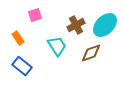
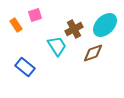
brown cross: moved 2 px left, 4 px down
orange rectangle: moved 2 px left, 13 px up
brown diamond: moved 2 px right
blue rectangle: moved 3 px right, 1 px down
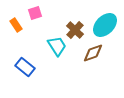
pink square: moved 2 px up
brown cross: moved 1 px right, 1 px down; rotated 18 degrees counterclockwise
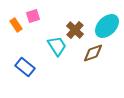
pink square: moved 2 px left, 3 px down
cyan ellipse: moved 2 px right, 1 px down
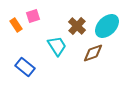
brown cross: moved 2 px right, 4 px up
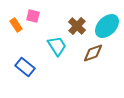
pink square: rotated 32 degrees clockwise
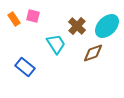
orange rectangle: moved 2 px left, 6 px up
cyan trapezoid: moved 1 px left, 2 px up
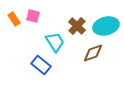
cyan ellipse: moved 1 px left; rotated 30 degrees clockwise
cyan trapezoid: moved 1 px left, 2 px up
blue rectangle: moved 16 px right, 2 px up
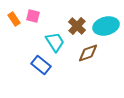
brown diamond: moved 5 px left
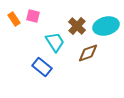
blue rectangle: moved 1 px right, 2 px down
